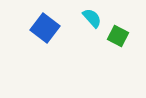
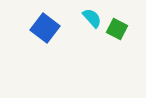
green square: moved 1 px left, 7 px up
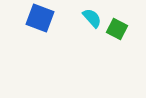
blue square: moved 5 px left, 10 px up; rotated 16 degrees counterclockwise
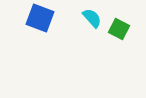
green square: moved 2 px right
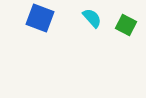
green square: moved 7 px right, 4 px up
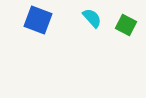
blue square: moved 2 px left, 2 px down
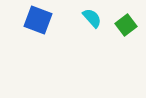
green square: rotated 25 degrees clockwise
